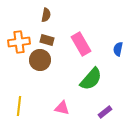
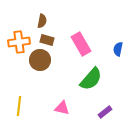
brown semicircle: moved 4 px left, 6 px down
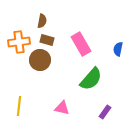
purple rectangle: rotated 16 degrees counterclockwise
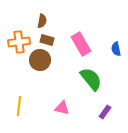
blue semicircle: moved 2 px left; rotated 24 degrees counterclockwise
green semicircle: rotated 80 degrees counterclockwise
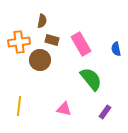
brown rectangle: moved 5 px right
pink triangle: moved 2 px right, 1 px down
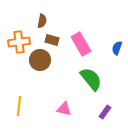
blue semicircle: moved 1 px right, 1 px up; rotated 32 degrees clockwise
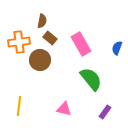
brown rectangle: moved 2 px left, 2 px up; rotated 24 degrees clockwise
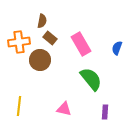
purple rectangle: rotated 32 degrees counterclockwise
